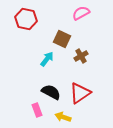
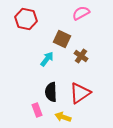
brown cross: rotated 24 degrees counterclockwise
black semicircle: rotated 120 degrees counterclockwise
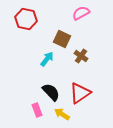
black semicircle: rotated 138 degrees clockwise
yellow arrow: moved 1 px left, 3 px up; rotated 14 degrees clockwise
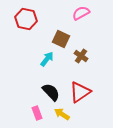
brown square: moved 1 px left
red triangle: moved 1 px up
pink rectangle: moved 3 px down
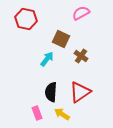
black semicircle: rotated 132 degrees counterclockwise
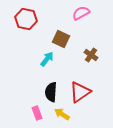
brown cross: moved 10 px right, 1 px up
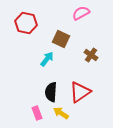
red hexagon: moved 4 px down
yellow arrow: moved 1 px left, 1 px up
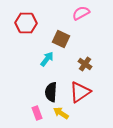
red hexagon: rotated 10 degrees counterclockwise
brown cross: moved 6 px left, 9 px down
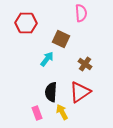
pink semicircle: rotated 114 degrees clockwise
yellow arrow: moved 1 px right, 1 px up; rotated 28 degrees clockwise
